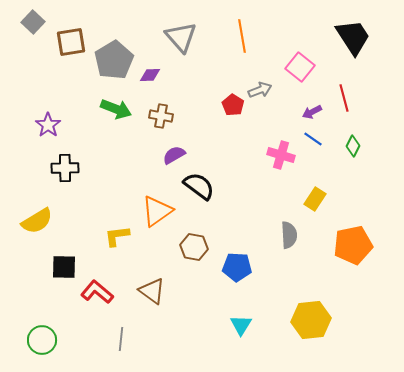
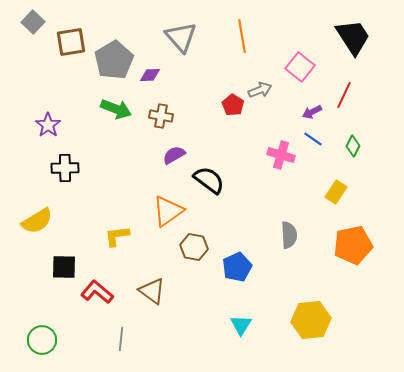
red line: moved 3 px up; rotated 40 degrees clockwise
black semicircle: moved 10 px right, 6 px up
yellow rectangle: moved 21 px right, 7 px up
orange triangle: moved 11 px right
blue pentagon: rotated 28 degrees counterclockwise
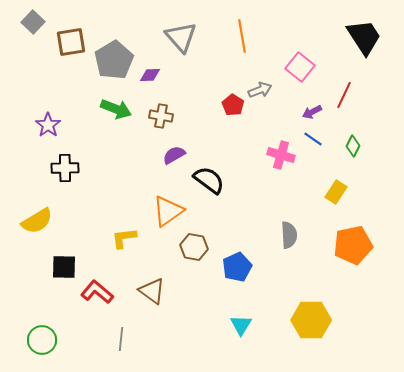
black trapezoid: moved 11 px right
yellow L-shape: moved 7 px right, 2 px down
yellow hexagon: rotated 6 degrees clockwise
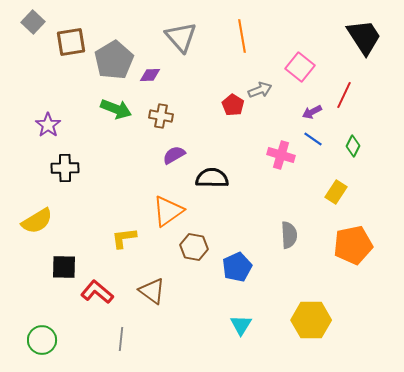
black semicircle: moved 3 px right, 2 px up; rotated 36 degrees counterclockwise
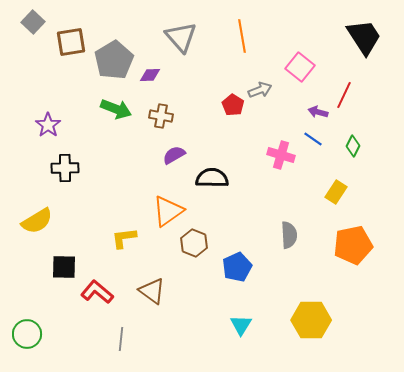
purple arrow: moved 6 px right; rotated 42 degrees clockwise
brown hexagon: moved 4 px up; rotated 12 degrees clockwise
green circle: moved 15 px left, 6 px up
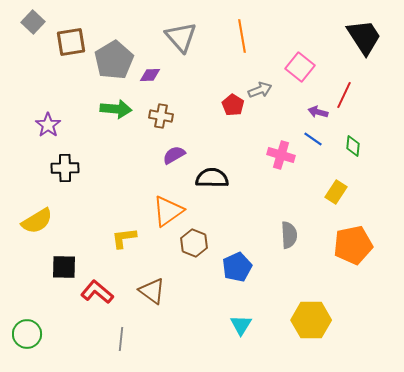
green arrow: rotated 16 degrees counterclockwise
green diamond: rotated 20 degrees counterclockwise
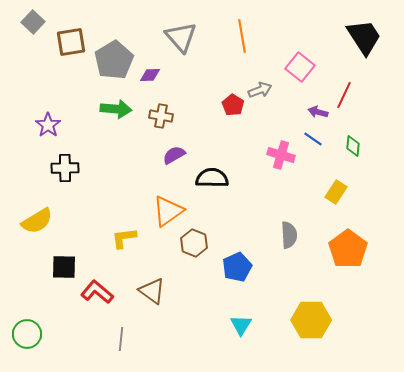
orange pentagon: moved 5 px left, 4 px down; rotated 24 degrees counterclockwise
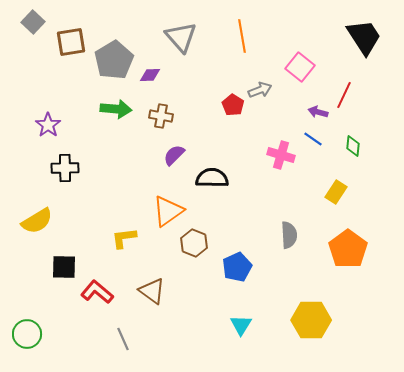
purple semicircle: rotated 15 degrees counterclockwise
gray line: moved 2 px right; rotated 30 degrees counterclockwise
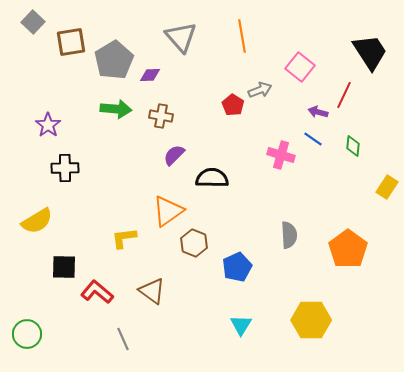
black trapezoid: moved 6 px right, 15 px down
yellow rectangle: moved 51 px right, 5 px up
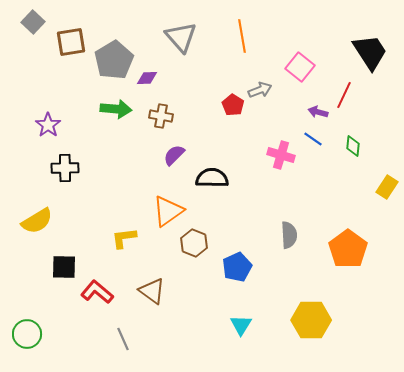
purple diamond: moved 3 px left, 3 px down
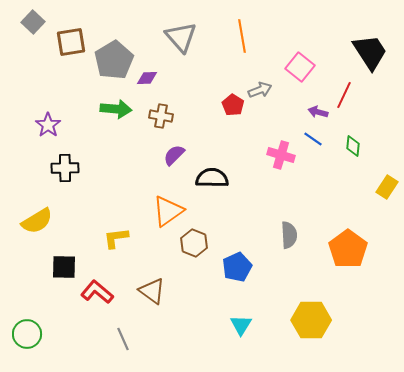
yellow L-shape: moved 8 px left
